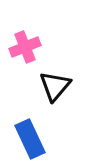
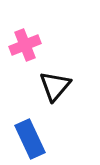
pink cross: moved 2 px up
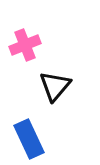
blue rectangle: moved 1 px left
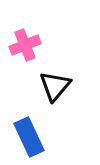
blue rectangle: moved 2 px up
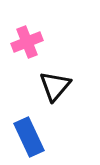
pink cross: moved 2 px right, 3 px up
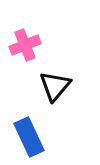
pink cross: moved 2 px left, 3 px down
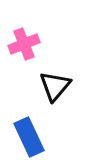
pink cross: moved 1 px left, 1 px up
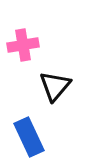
pink cross: moved 1 px left, 1 px down; rotated 12 degrees clockwise
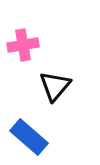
blue rectangle: rotated 24 degrees counterclockwise
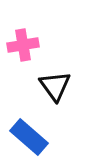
black triangle: rotated 16 degrees counterclockwise
